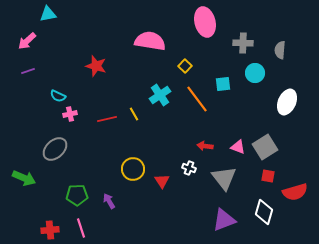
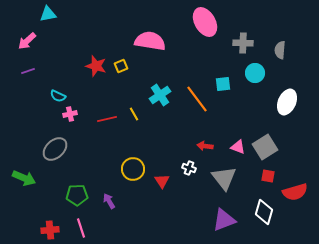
pink ellipse: rotated 16 degrees counterclockwise
yellow square: moved 64 px left; rotated 24 degrees clockwise
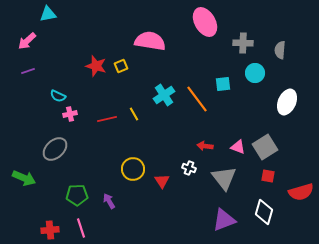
cyan cross: moved 4 px right
red semicircle: moved 6 px right
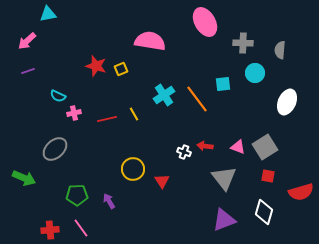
yellow square: moved 3 px down
pink cross: moved 4 px right, 1 px up
white cross: moved 5 px left, 16 px up
pink line: rotated 18 degrees counterclockwise
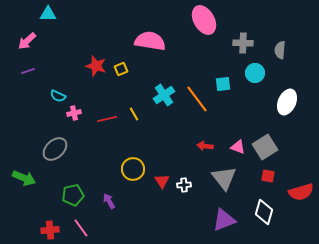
cyan triangle: rotated 12 degrees clockwise
pink ellipse: moved 1 px left, 2 px up
white cross: moved 33 px down; rotated 24 degrees counterclockwise
green pentagon: moved 4 px left; rotated 10 degrees counterclockwise
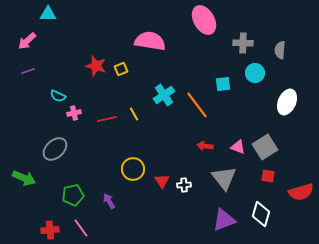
orange line: moved 6 px down
white diamond: moved 3 px left, 2 px down
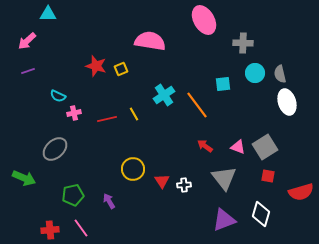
gray semicircle: moved 24 px down; rotated 18 degrees counterclockwise
white ellipse: rotated 40 degrees counterclockwise
red arrow: rotated 28 degrees clockwise
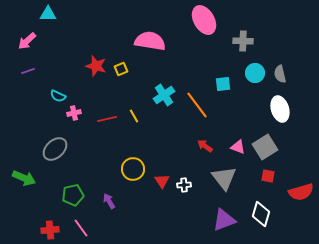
gray cross: moved 2 px up
white ellipse: moved 7 px left, 7 px down
yellow line: moved 2 px down
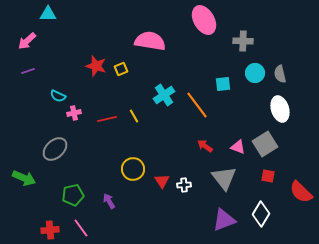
gray square: moved 3 px up
red semicircle: rotated 60 degrees clockwise
white diamond: rotated 15 degrees clockwise
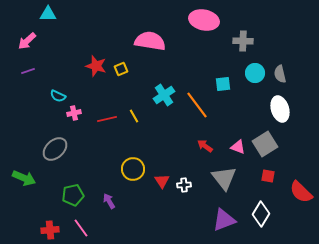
pink ellipse: rotated 48 degrees counterclockwise
